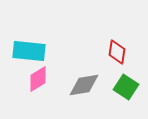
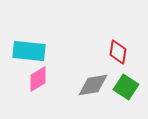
red diamond: moved 1 px right
gray diamond: moved 9 px right
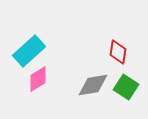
cyan rectangle: rotated 48 degrees counterclockwise
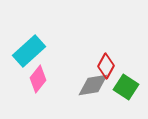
red diamond: moved 12 px left, 14 px down; rotated 20 degrees clockwise
pink diamond: rotated 20 degrees counterclockwise
